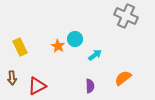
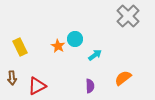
gray cross: moved 2 px right; rotated 20 degrees clockwise
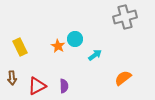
gray cross: moved 3 px left, 1 px down; rotated 30 degrees clockwise
purple semicircle: moved 26 px left
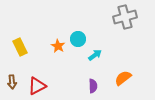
cyan circle: moved 3 px right
brown arrow: moved 4 px down
purple semicircle: moved 29 px right
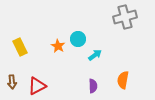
orange semicircle: moved 2 px down; rotated 42 degrees counterclockwise
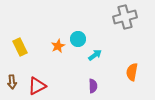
orange star: rotated 16 degrees clockwise
orange semicircle: moved 9 px right, 8 px up
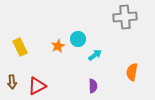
gray cross: rotated 10 degrees clockwise
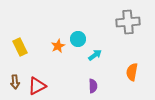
gray cross: moved 3 px right, 5 px down
brown arrow: moved 3 px right
